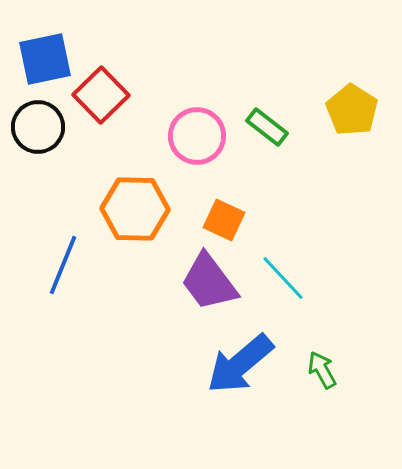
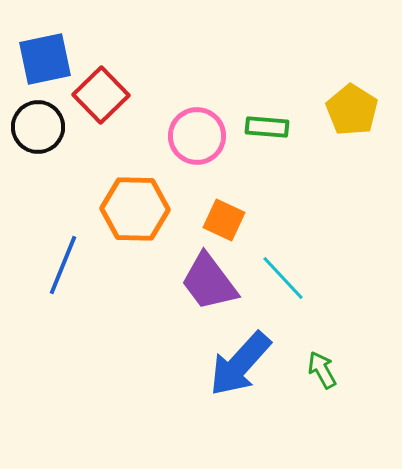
green rectangle: rotated 33 degrees counterclockwise
blue arrow: rotated 8 degrees counterclockwise
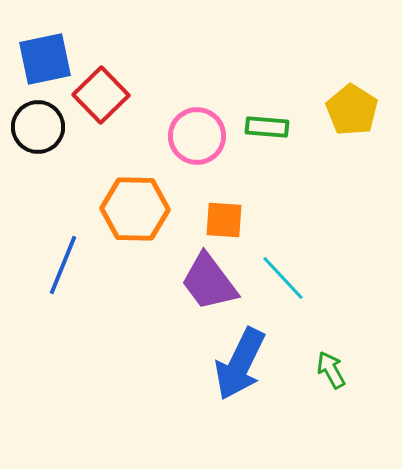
orange square: rotated 21 degrees counterclockwise
blue arrow: rotated 16 degrees counterclockwise
green arrow: moved 9 px right
